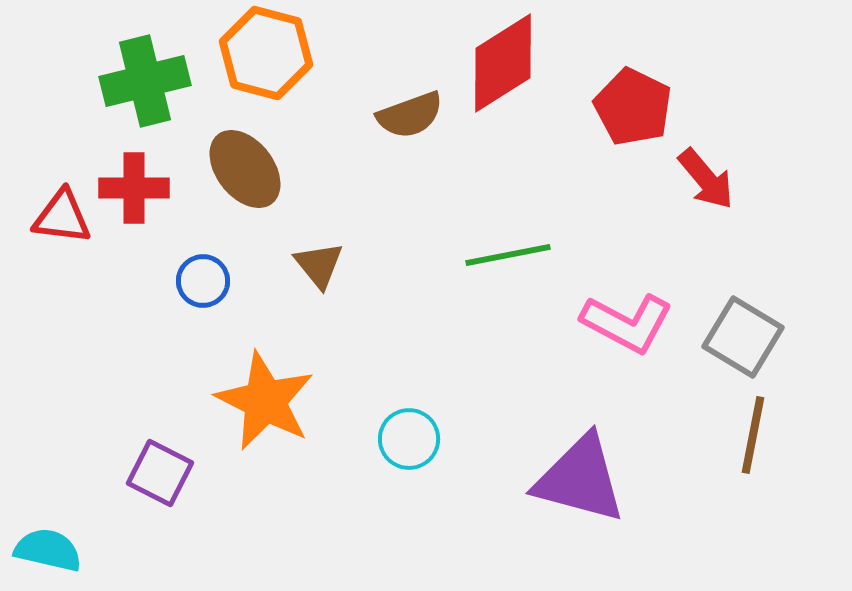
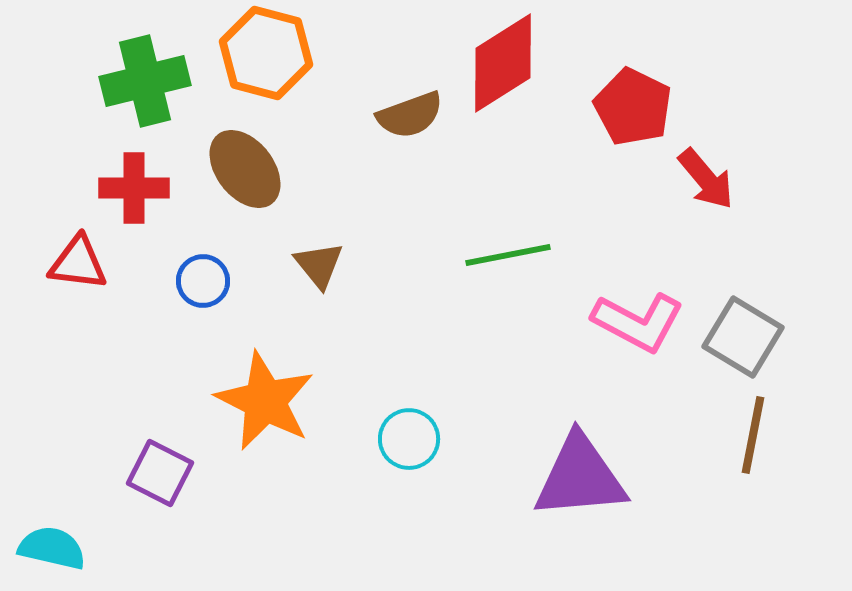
red triangle: moved 16 px right, 46 px down
pink L-shape: moved 11 px right, 1 px up
purple triangle: moved 2 px up; rotated 20 degrees counterclockwise
cyan semicircle: moved 4 px right, 2 px up
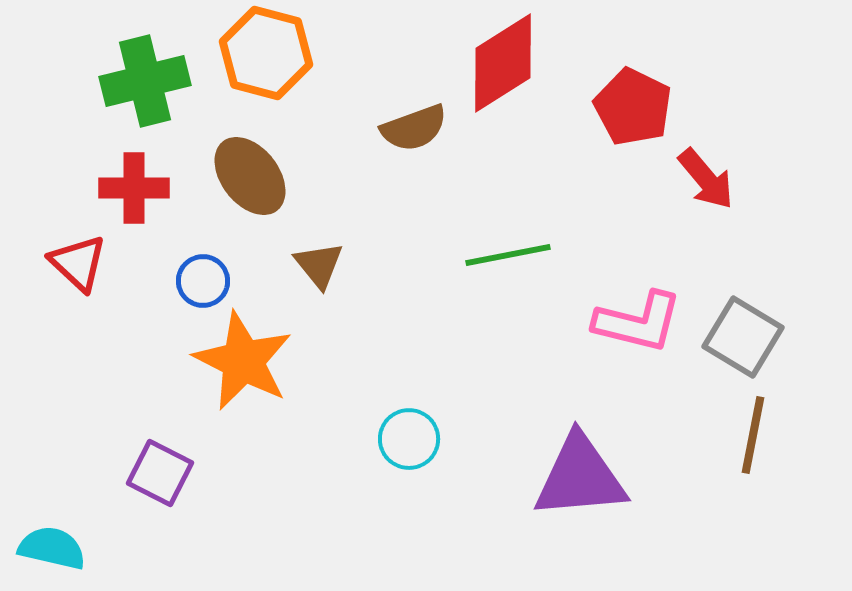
brown semicircle: moved 4 px right, 13 px down
brown ellipse: moved 5 px right, 7 px down
red triangle: rotated 36 degrees clockwise
pink L-shape: rotated 14 degrees counterclockwise
orange star: moved 22 px left, 40 px up
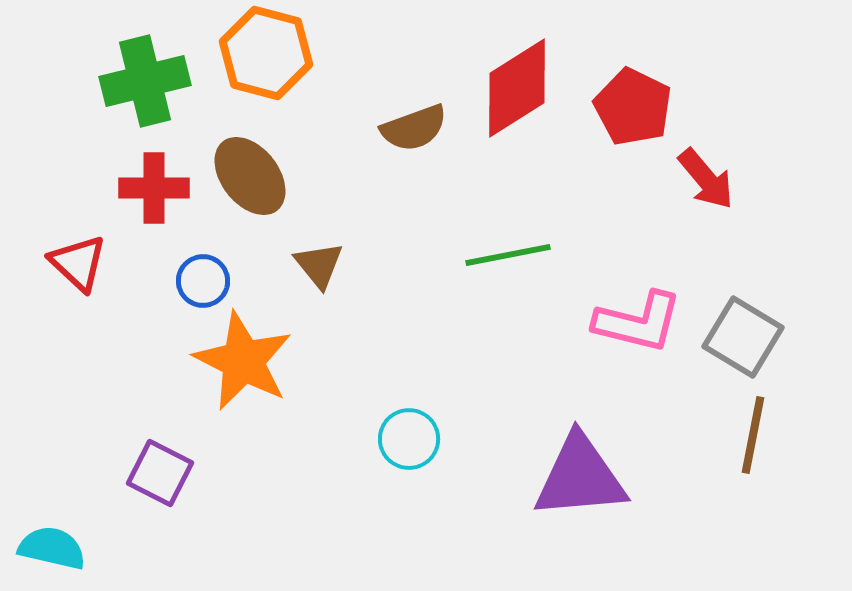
red diamond: moved 14 px right, 25 px down
red cross: moved 20 px right
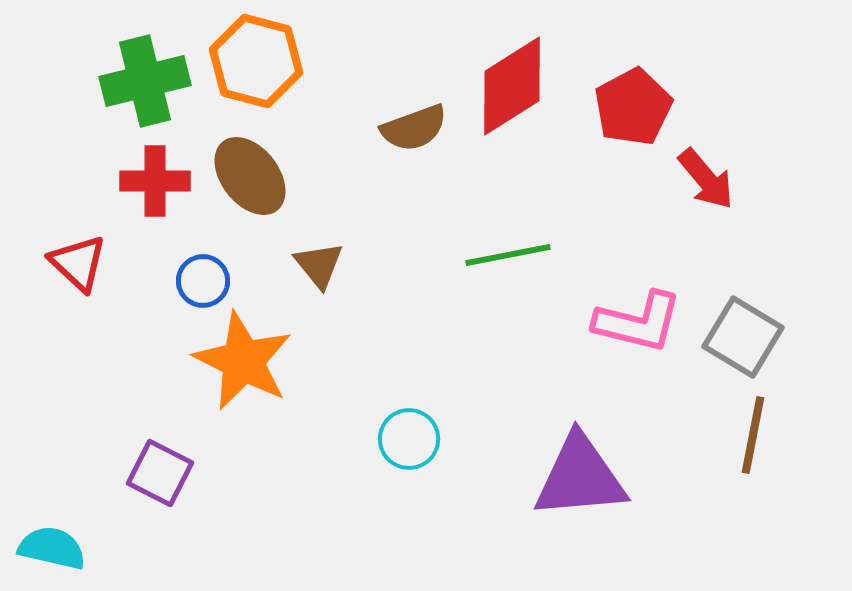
orange hexagon: moved 10 px left, 8 px down
red diamond: moved 5 px left, 2 px up
red pentagon: rotated 18 degrees clockwise
red cross: moved 1 px right, 7 px up
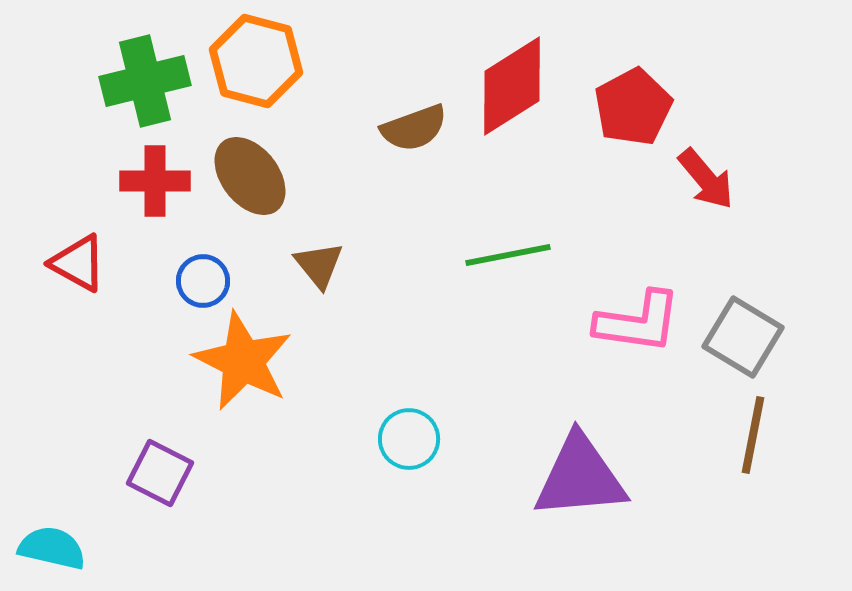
red triangle: rotated 14 degrees counterclockwise
pink L-shape: rotated 6 degrees counterclockwise
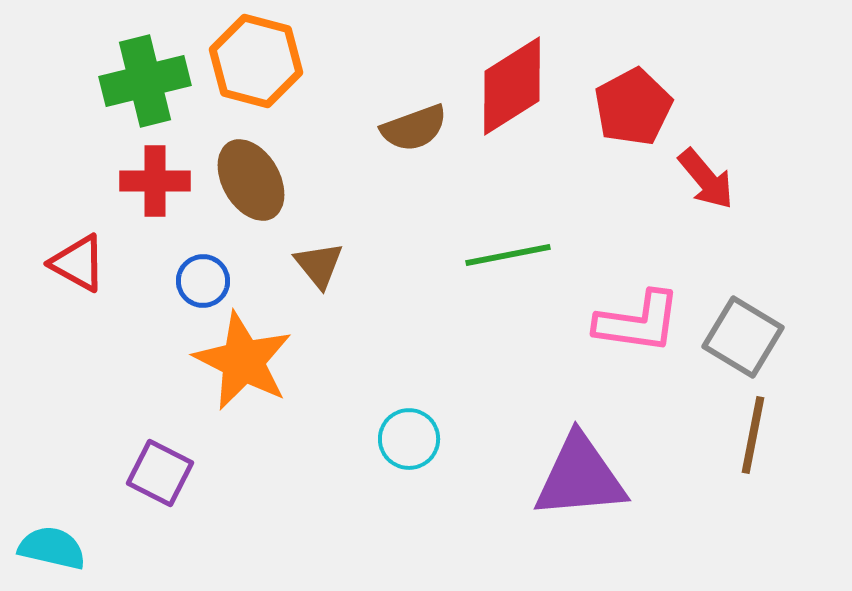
brown ellipse: moved 1 px right, 4 px down; rotated 8 degrees clockwise
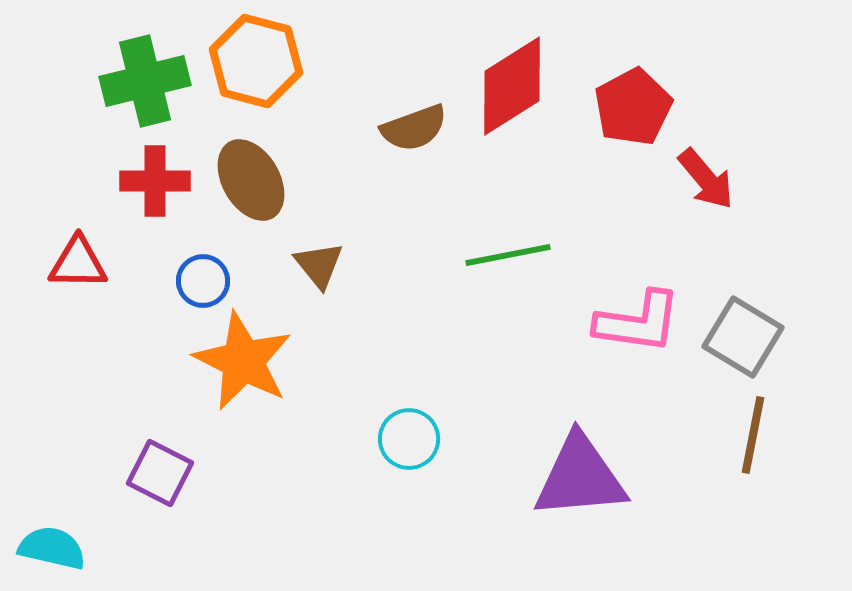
red triangle: rotated 28 degrees counterclockwise
